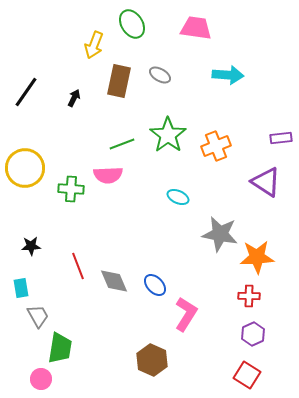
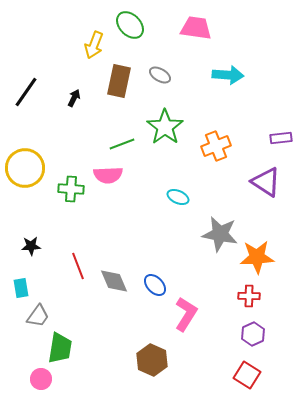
green ellipse: moved 2 px left, 1 px down; rotated 12 degrees counterclockwise
green star: moved 3 px left, 8 px up
gray trapezoid: rotated 65 degrees clockwise
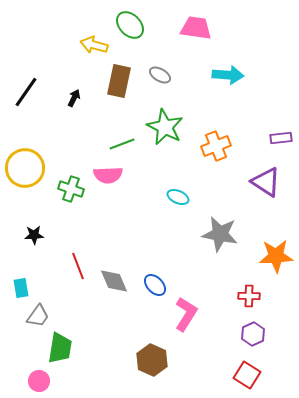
yellow arrow: rotated 84 degrees clockwise
green star: rotated 9 degrees counterclockwise
green cross: rotated 15 degrees clockwise
black star: moved 3 px right, 11 px up
orange star: moved 19 px right, 1 px up
pink circle: moved 2 px left, 2 px down
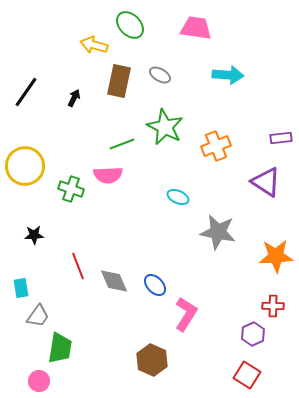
yellow circle: moved 2 px up
gray star: moved 2 px left, 2 px up
red cross: moved 24 px right, 10 px down
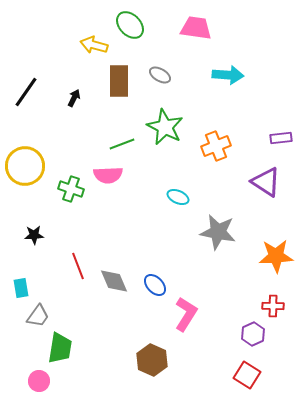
brown rectangle: rotated 12 degrees counterclockwise
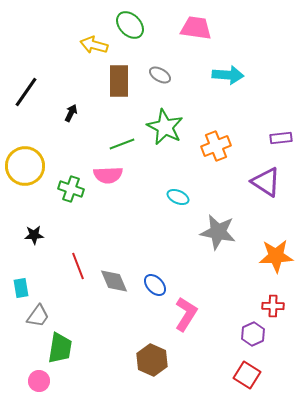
black arrow: moved 3 px left, 15 px down
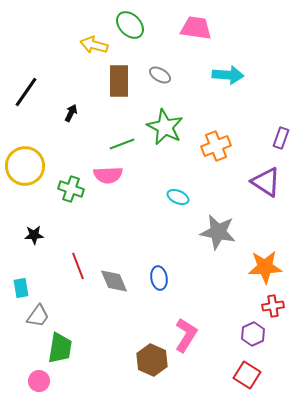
purple rectangle: rotated 65 degrees counterclockwise
orange star: moved 11 px left, 11 px down
blue ellipse: moved 4 px right, 7 px up; rotated 35 degrees clockwise
red cross: rotated 10 degrees counterclockwise
pink L-shape: moved 21 px down
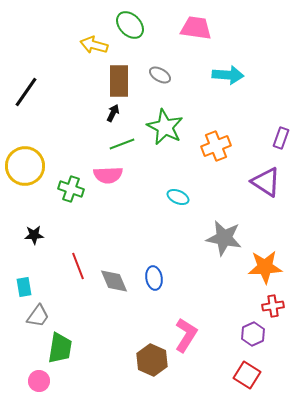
black arrow: moved 42 px right
gray star: moved 6 px right, 6 px down
blue ellipse: moved 5 px left
cyan rectangle: moved 3 px right, 1 px up
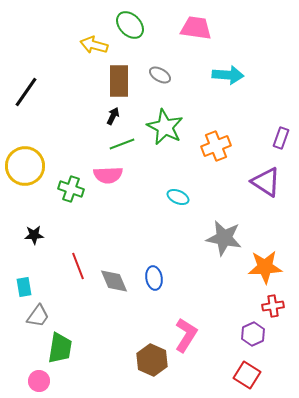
black arrow: moved 3 px down
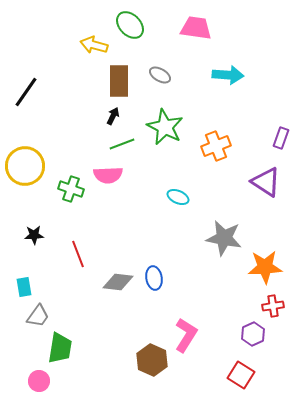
red line: moved 12 px up
gray diamond: moved 4 px right, 1 px down; rotated 60 degrees counterclockwise
red square: moved 6 px left
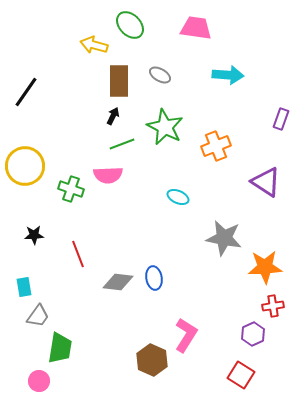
purple rectangle: moved 19 px up
